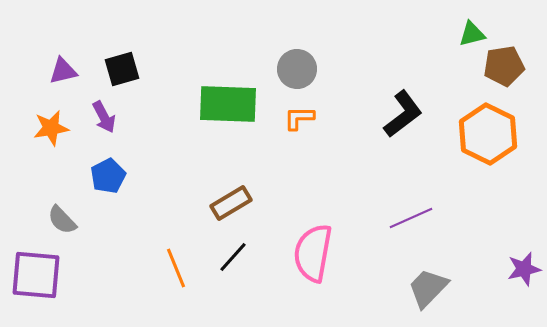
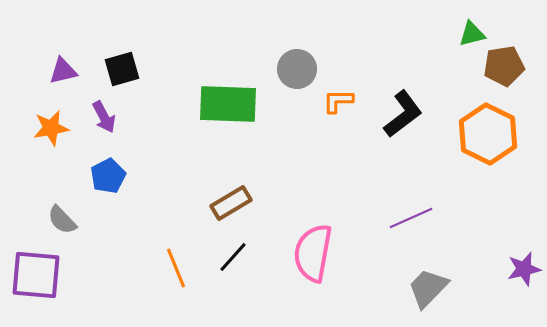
orange L-shape: moved 39 px right, 17 px up
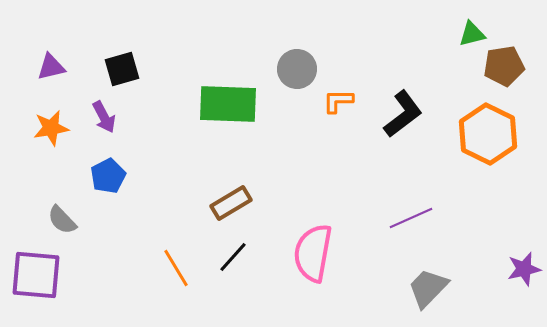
purple triangle: moved 12 px left, 4 px up
orange line: rotated 9 degrees counterclockwise
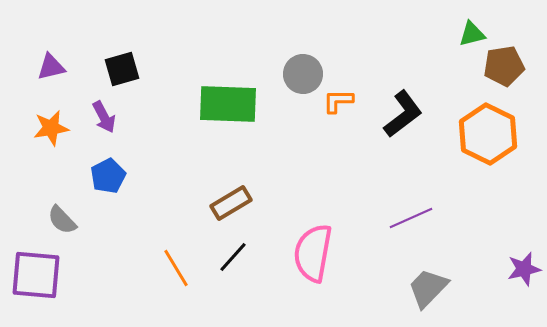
gray circle: moved 6 px right, 5 px down
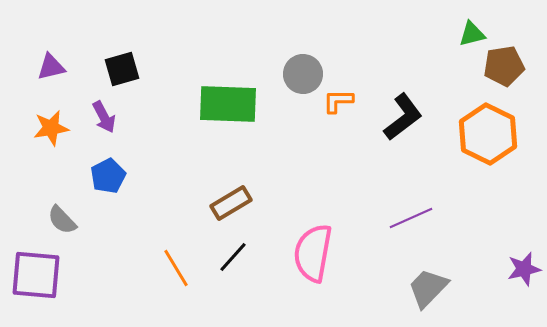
black L-shape: moved 3 px down
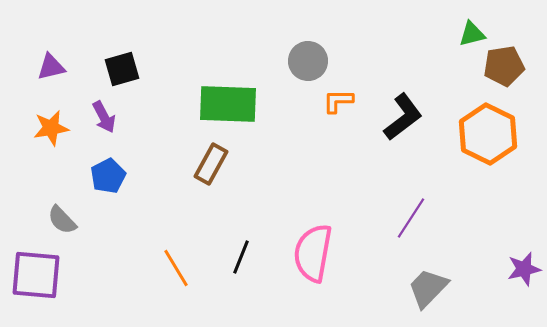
gray circle: moved 5 px right, 13 px up
brown rectangle: moved 20 px left, 39 px up; rotated 30 degrees counterclockwise
purple line: rotated 33 degrees counterclockwise
black line: moved 8 px right; rotated 20 degrees counterclockwise
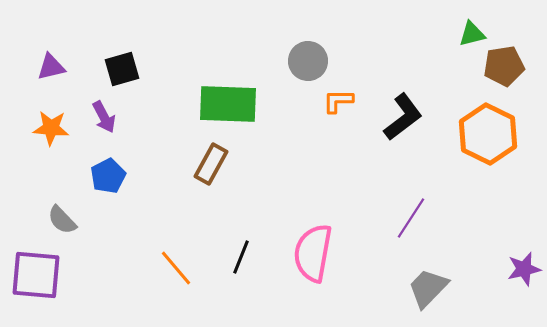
orange star: rotated 15 degrees clockwise
orange line: rotated 9 degrees counterclockwise
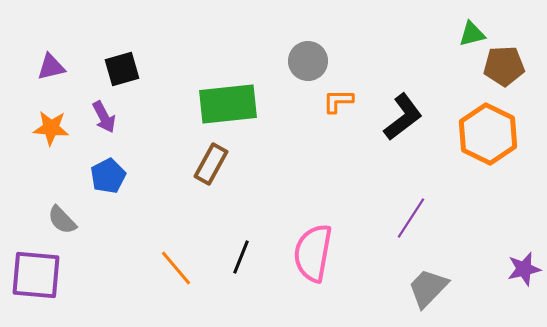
brown pentagon: rotated 6 degrees clockwise
green rectangle: rotated 8 degrees counterclockwise
